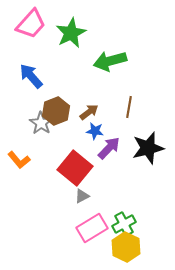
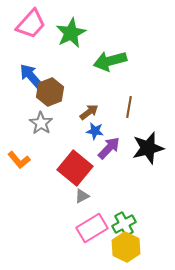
brown hexagon: moved 6 px left, 19 px up
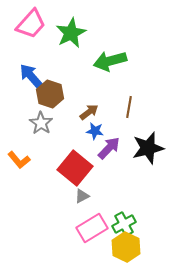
brown hexagon: moved 2 px down; rotated 20 degrees counterclockwise
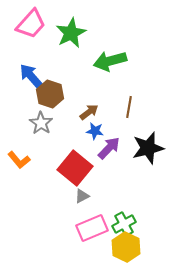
pink rectangle: rotated 8 degrees clockwise
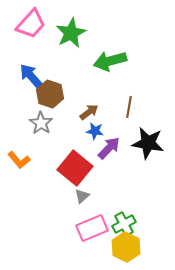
black star: moved 5 px up; rotated 24 degrees clockwise
gray triangle: rotated 14 degrees counterclockwise
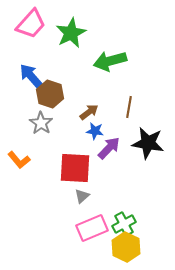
red square: rotated 36 degrees counterclockwise
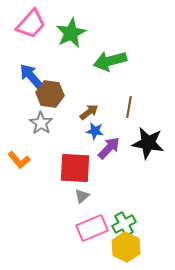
brown hexagon: rotated 12 degrees counterclockwise
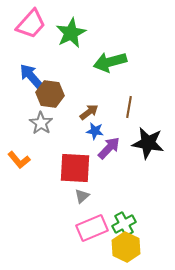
green arrow: moved 1 px down
